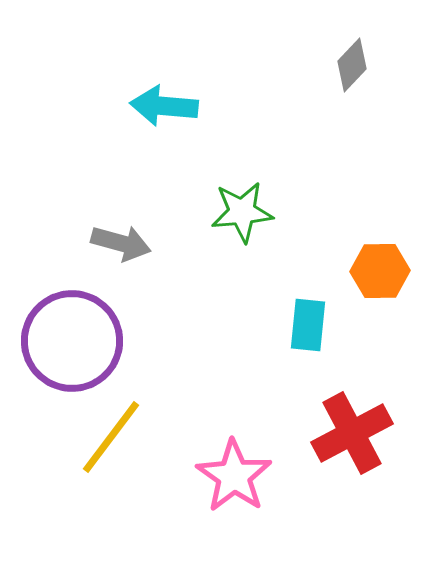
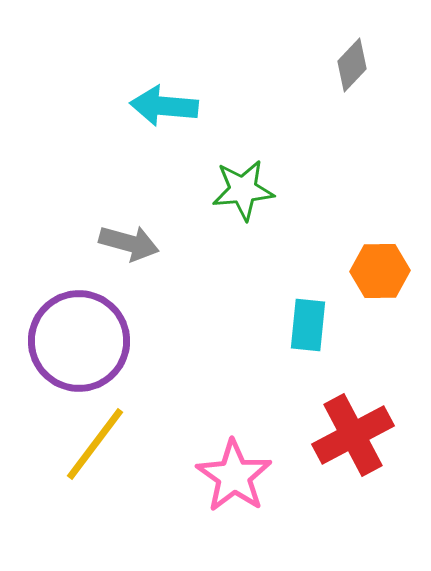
green star: moved 1 px right, 22 px up
gray arrow: moved 8 px right
purple circle: moved 7 px right
red cross: moved 1 px right, 2 px down
yellow line: moved 16 px left, 7 px down
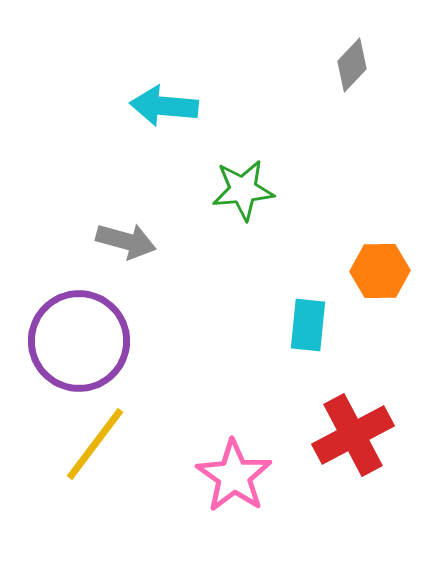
gray arrow: moved 3 px left, 2 px up
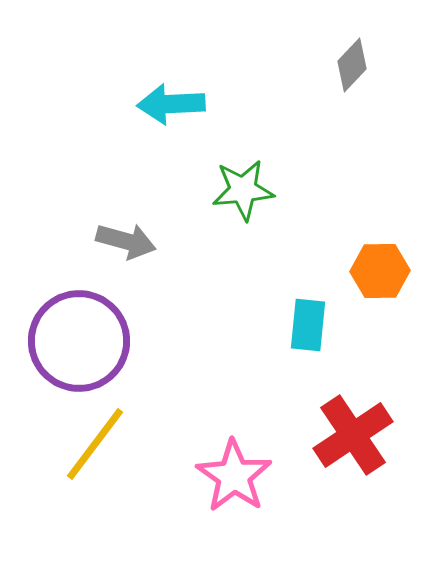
cyan arrow: moved 7 px right, 2 px up; rotated 8 degrees counterclockwise
red cross: rotated 6 degrees counterclockwise
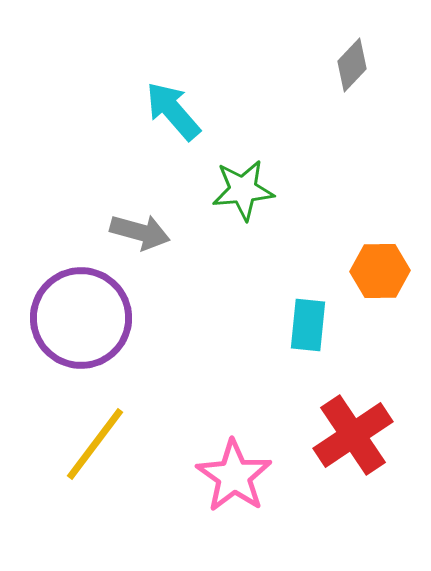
cyan arrow: moved 2 px right, 7 px down; rotated 52 degrees clockwise
gray arrow: moved 14 px right, 9 px up
purple circle: moved 2 px right, 23 px up
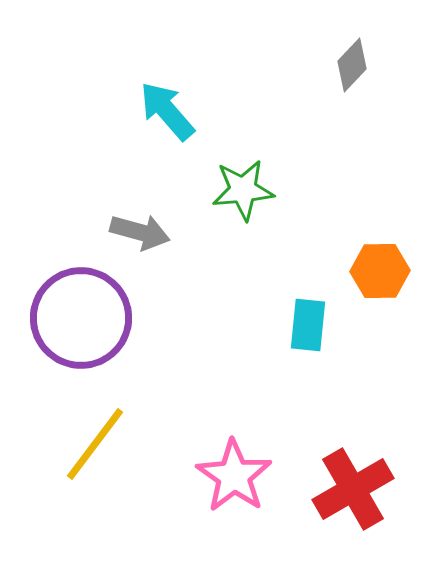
cyan arrow: moved 6 px left
red cross: moved 54 px down; rotated 4 degrees clockwise
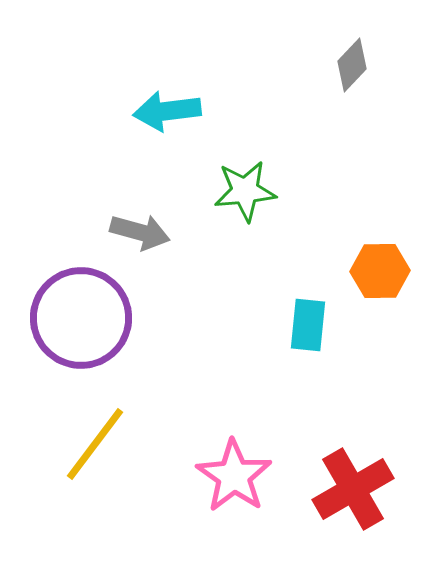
cyan arrow: rotated 56 degrees counterclockwise
green star: moved 2 px right, 1 px down
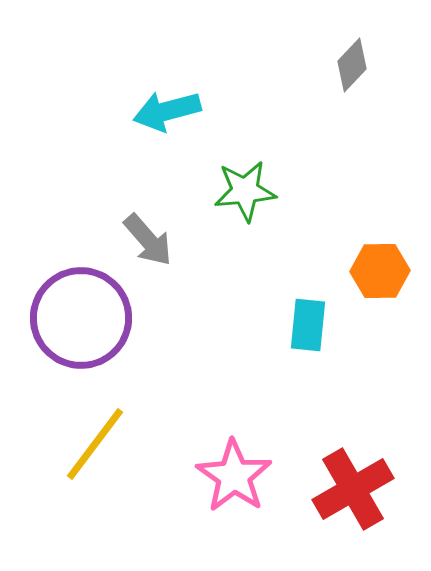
cyan arrow: rotated 8 degrees counterclockwise
gray arrow: moved 8 px right, 8 px down; rotated 34 degrees clockwise
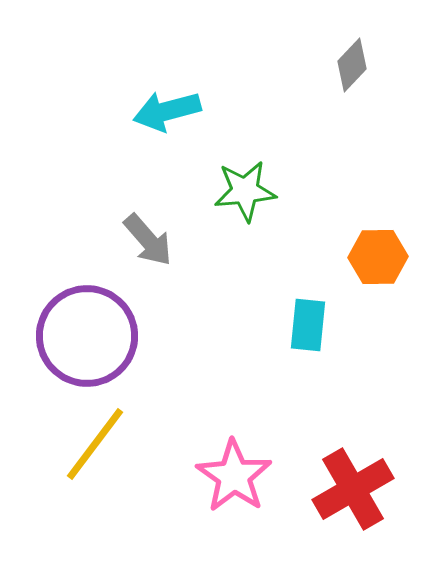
orange hexagon: moved 2 px left, 14 px up
purple circle: moved 6 px right, 18 px down
